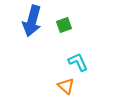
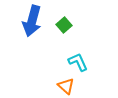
green square: rotated 21 degrees counterclockwise
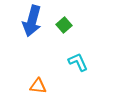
orange triangle: moved 28 px left; rotated 36 degrees counterclockwise
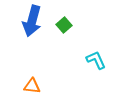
cyan L-shape: moved 18 px right, 2 px up
orange triangle: moved 6 px left
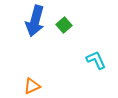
blue arrow: moved 3 px right
orange triangle: rotated 30 degrees counterclockwise
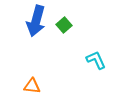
blue arrow: moved 1 px right
orange triangle: rotated 30 degrees clockwise
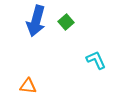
green square: moved 2 px right, 3 px up
orange triangle: moved 4 px left
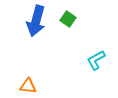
green square: moved 2 px right, 3 px up; rotated 14 degrees counterclockwise
cyan L-shape: rotated 95 degrees counterclockwise
